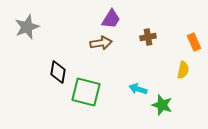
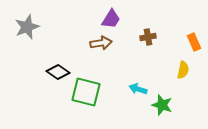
black diamond: rotated 65 degrees counterclockwise
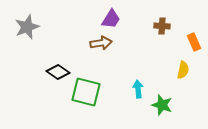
brown cross: moved 14 px right, 11 px up; rotated 14 degrees clockwise
cyan arrow: rotated 66 degrees clockwise
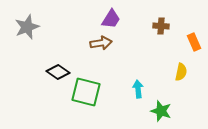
brown cross: moved 1 px left
yellow semicircle: moved 2 px left, 2 px down
green star: moved 1 px left, 6 px down
